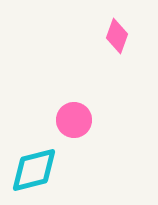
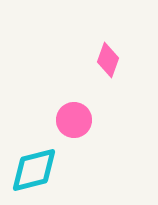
pink diamond: moved 9 px left, 24 px down
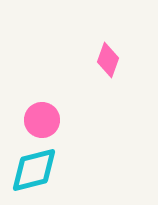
pink circle: moved 32 px left
